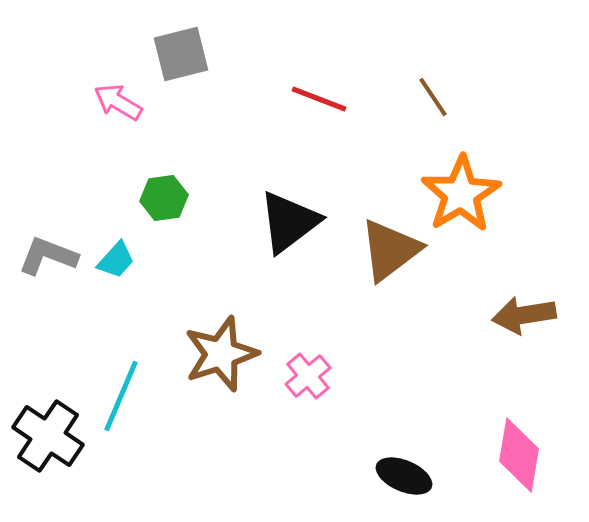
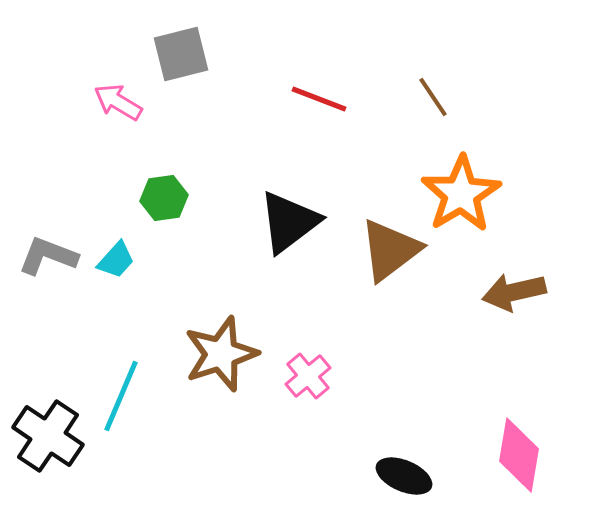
brown arrow: moved 10 px left, 23 px up; rotated 4 degrees counterclockwise
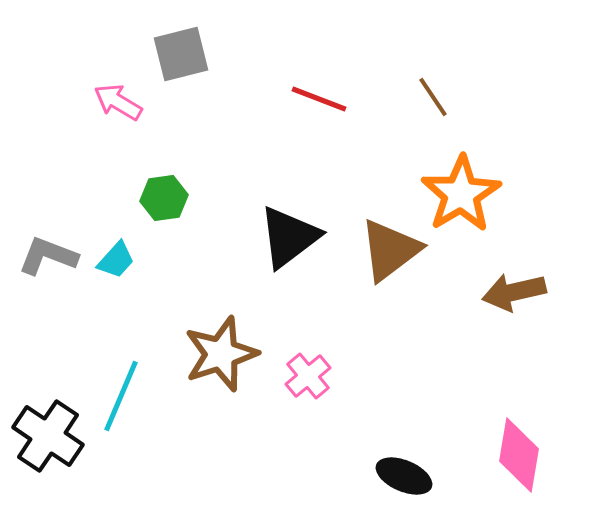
black triangle: moved 15 px down
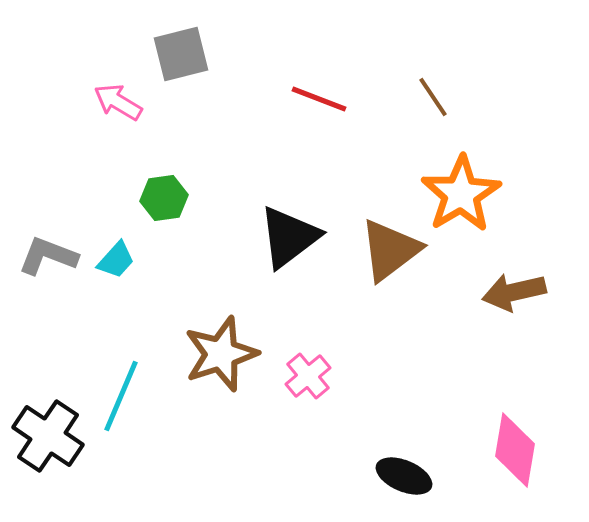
pink diamond: moved 4 px left, 5 px up
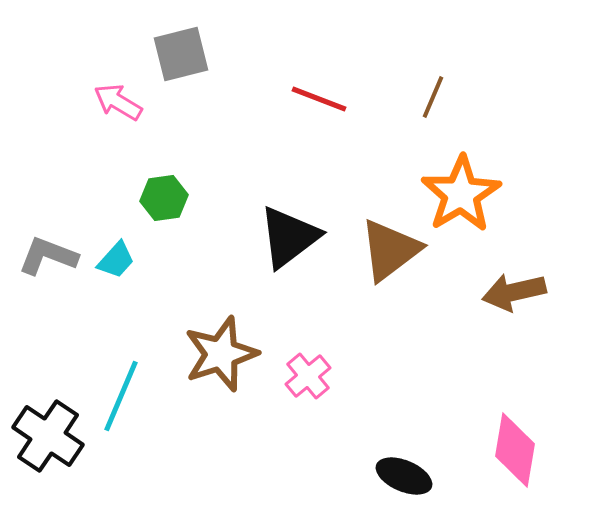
brown line: rotated 57 degrees clockwise
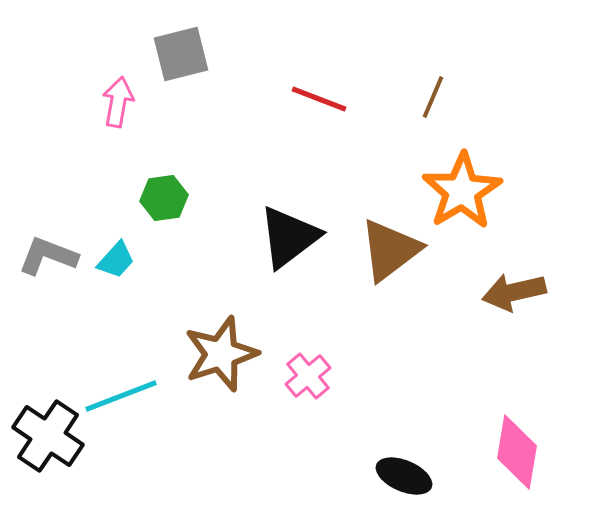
pink arrow: rotated 69 degrees clockwise
orange star: moved 1 px right, 3 px up
cyan line: rotated 46 degrees clockwise
pink diamond: moved 2 px right, 2 px down
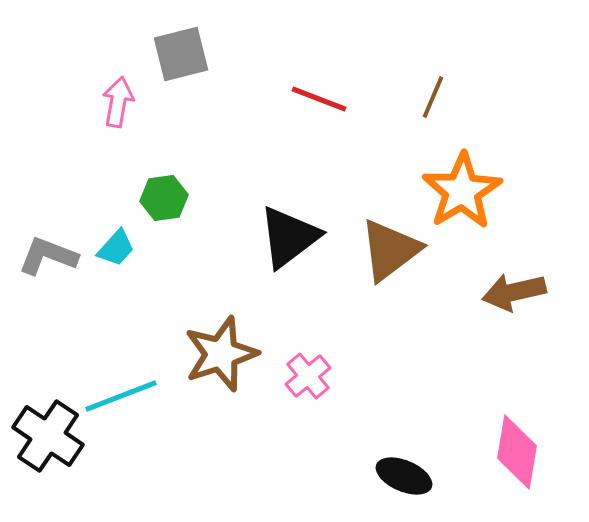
cyan trapezoid: moved 12 px up
